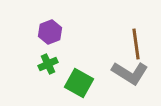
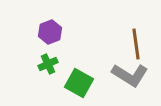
gray L-shape: moved 2 px down
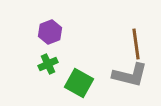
gray L-shape: rotated 18 degrees counterclockwise
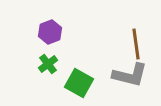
green cross: rotated 12 degrees counterclockwise
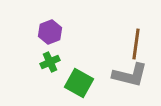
brown line: rotated 16 degrees clockwise
green cross: moved 2 px right, 2 px up; rotated 12 degrees clockwise
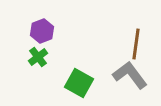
purple hexagon: moved 8 px left, 1 px up
green cross: moved 12 px left, 5 px up; rotated 12 degrees counterclockwise
gray L-shape: rotated 141 degrees counterclockwise
